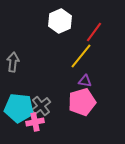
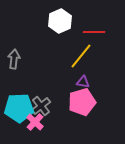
red line: rotated 55 degrees clockwise
gray arrow: moved 1 px right, 3 px up
purple triangle: moved 2 px left, 1 px down
cyan pentagon: rotated 8 degrees counterclockwise
pink cross: rotated 36 degrees counterclockwise
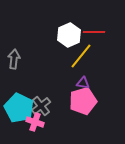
white hexagon: moved 9 px right, 14 px down
purple triangle: moved 1 px down
pink pentagon: moved 1 px right, 1 px up
cyan pentagon: rotated 28 degrees clockwise
pink cross: rotated 24 degrees counterclockwise
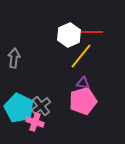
red line: moved 2 px left
gray arrow: moved 1 px up
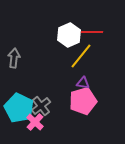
pink cross: rotated 24 degrees clockwise
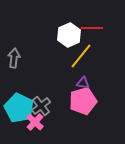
red line: moved 4 px up
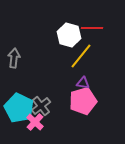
white hexagon: rotated 20 degrees counterclockwise
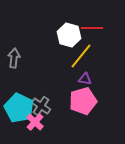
purple triangle: moved 2 px right, 4 px up
gray cross: rotated 18 degrees counterclockwise
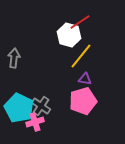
red line: moved 12 px left, 6 px up; rotated 35 degrees counterclockwise
pink cross: rotated 30 degrees clockwise
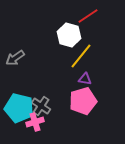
red line: moved 8 px right, 6 px up
gray arrow: moved 1 px right; rotated 132 degrees counterclockwise
cyan pentagon: rotated 12 degrees counterclockwise
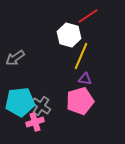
yellow line: rotated 16 degrees counterclockwise
pink pentagon: moved 3 px left
cyan pentagon: moved 1 px right, 6 px up; rotated 20 degrees counterclockwise
